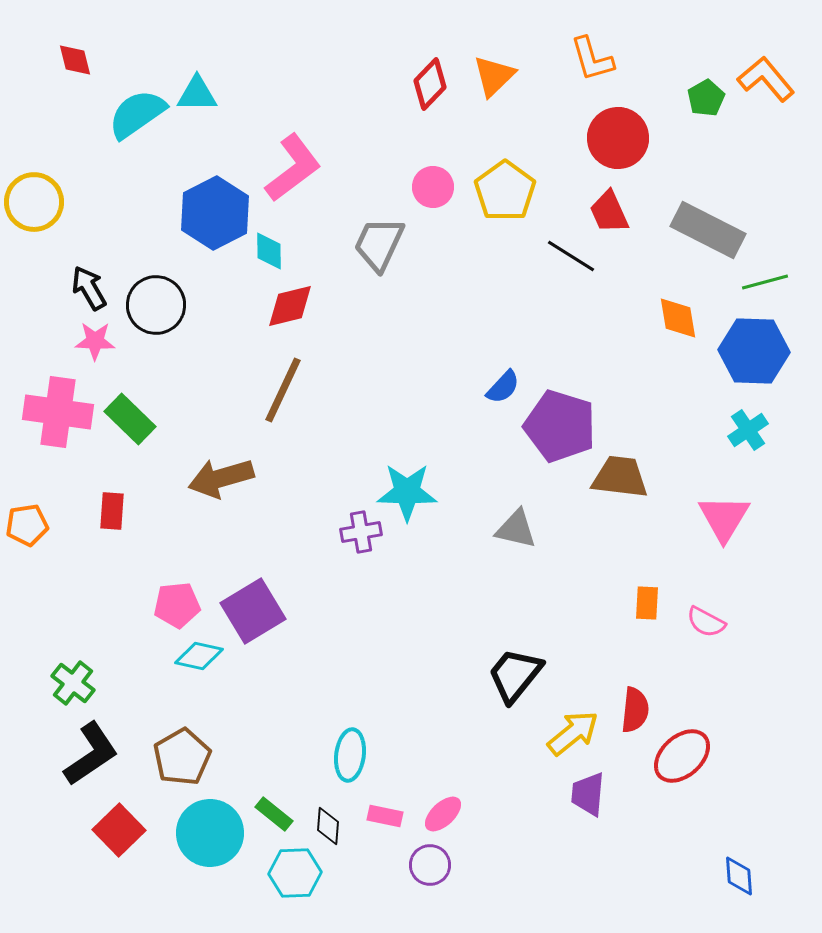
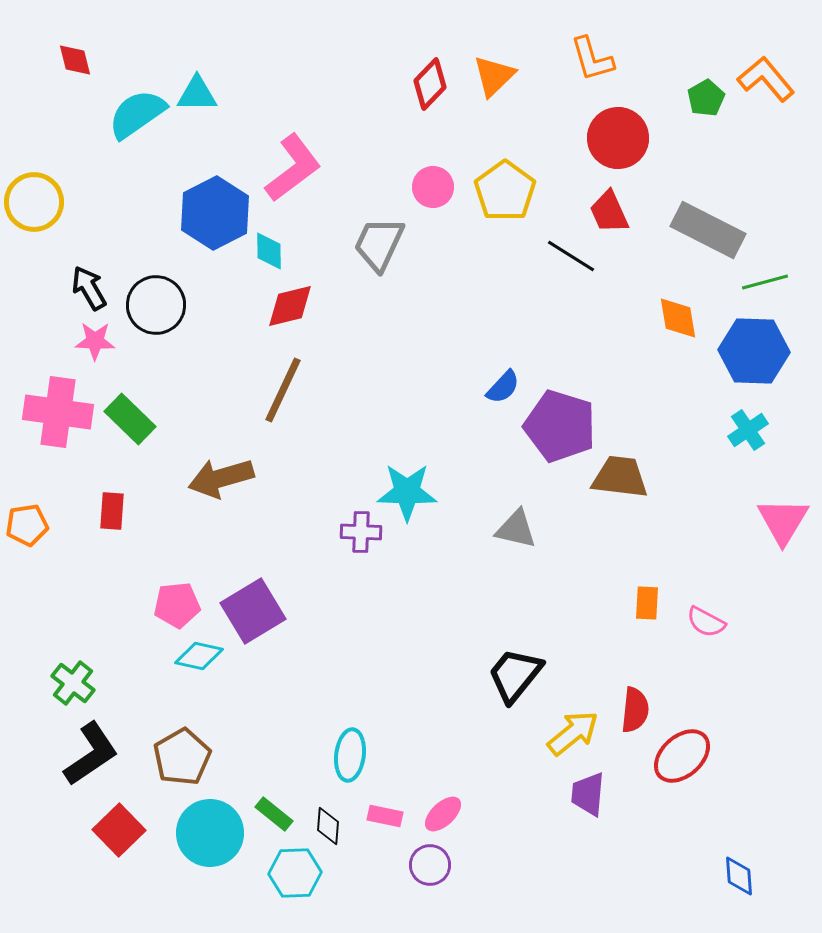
pink triangle at (724, 518): moved 59 px right, 3 px down
purple cross at (361, 532): rotated 12 degrees clockwise
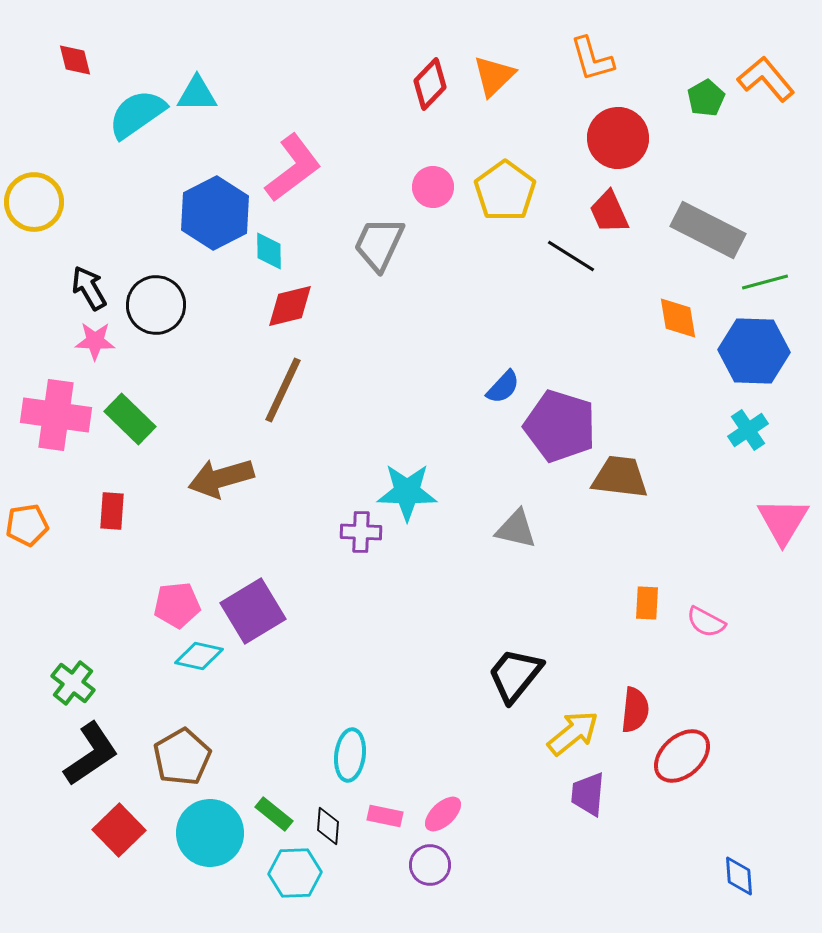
pink cross at (58, 412): moved 2 px left, 3 px down
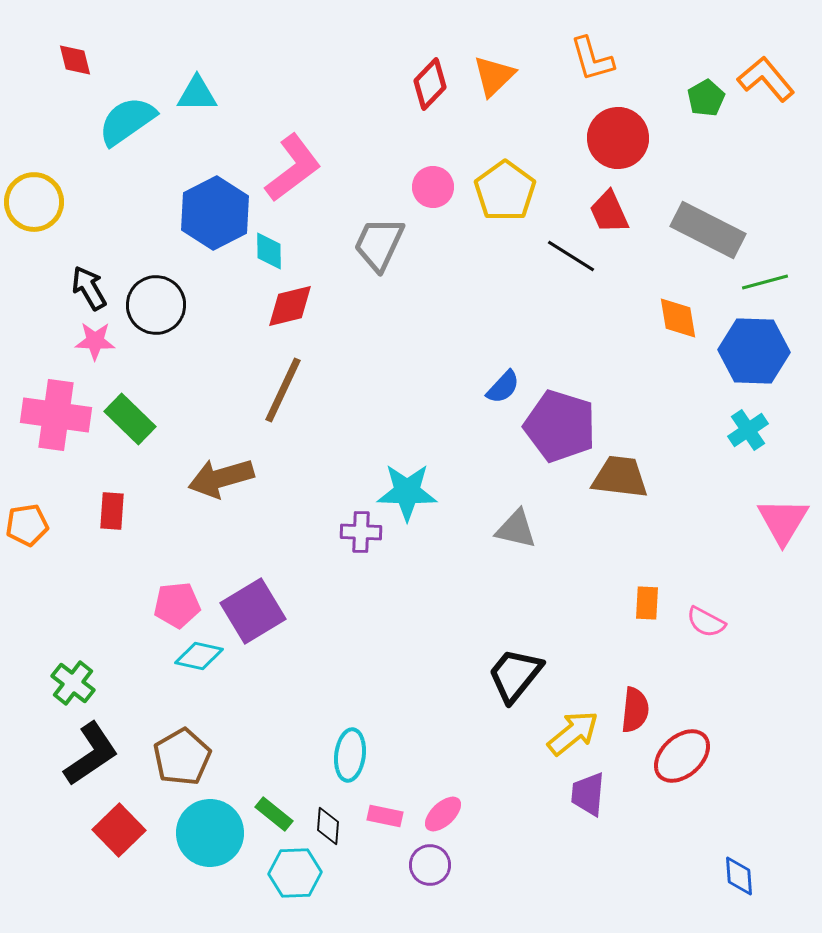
cyan semicircle at (137, 114): moved 10 px left, 7 px down
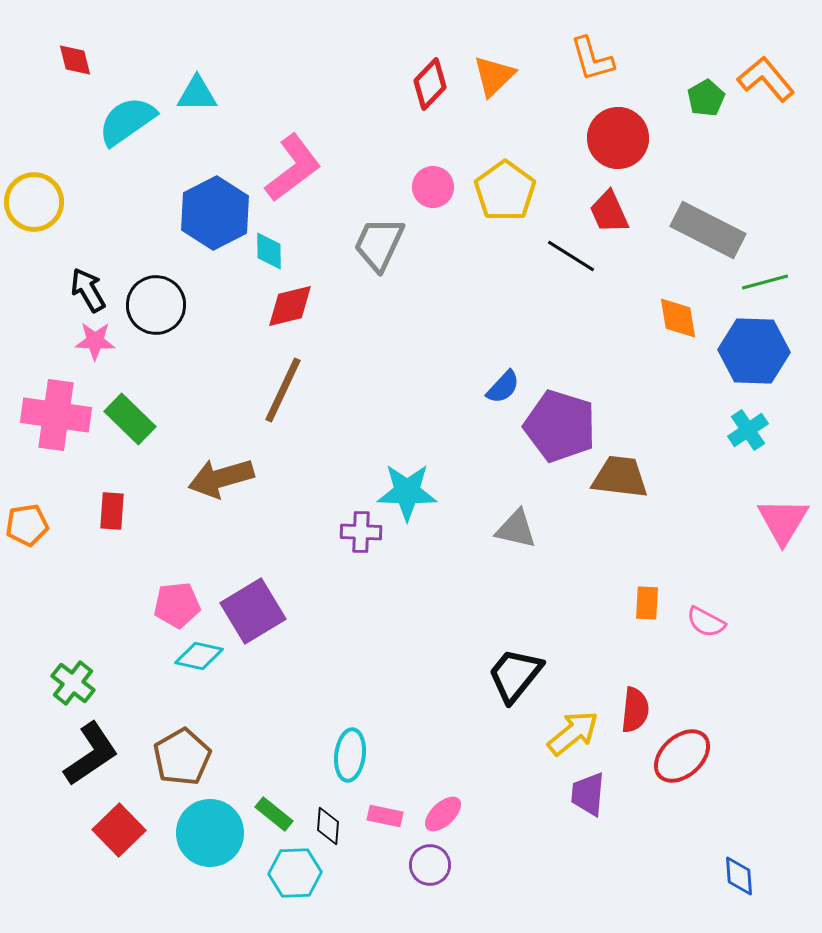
black arrow at (89, 288): moved 1 px left, 2 px down
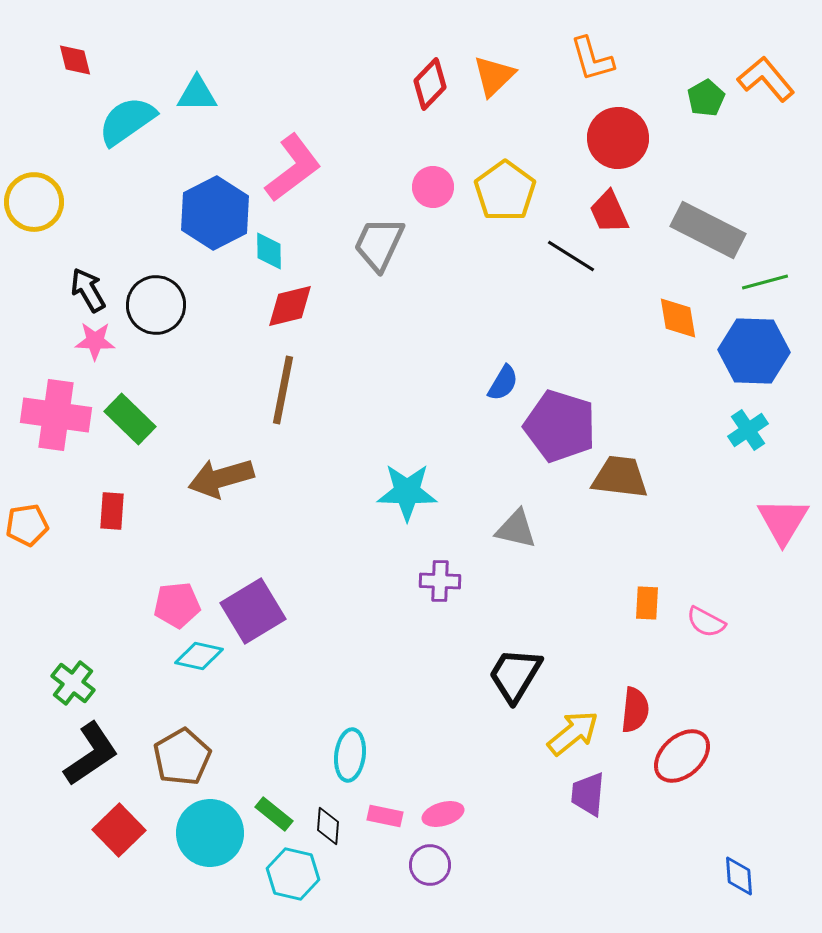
blue semicircle at (503, 387): moved 4 px up; rotated 12 degrees counterclockwise
brown line at (283, 390): rotated 14 degrees counterclockwise
purple cross at (361, 532): moved 79 px right, 49 px down
black trapezoid at (515, 675): rotated 8 degrees counterclockwise
pink ellipse at (443, 814): rotated 27 degrees clockwise
cyan hexagon at (295, 873): moved 2 px left, 1 px down; rotated 15 degrees clockwise
